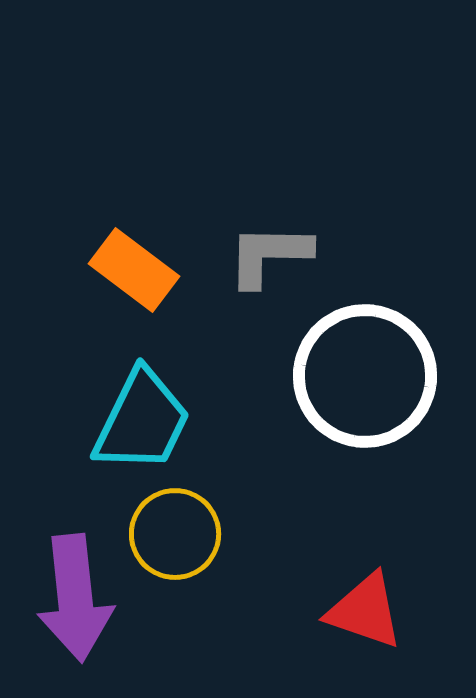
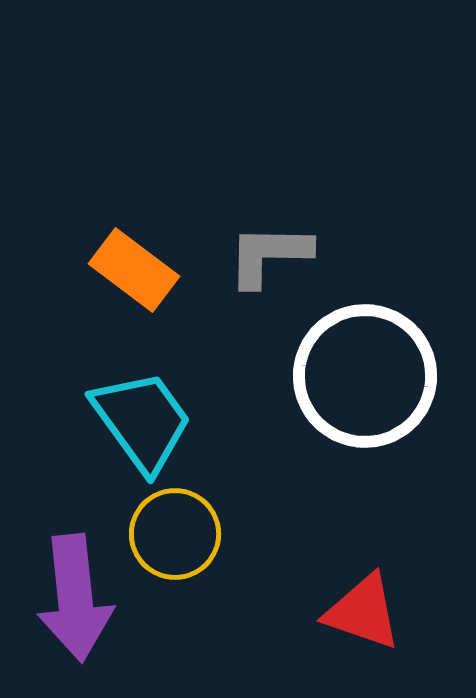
cyan trapezoid: rotated 62 degrees counterclockwise
red triangle: moved 2 px left, 1 px down
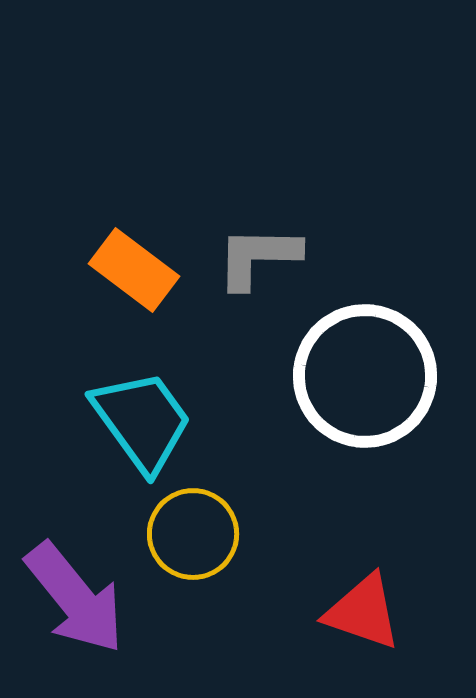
gray L-shape: moved 11 px left, 2 px down
yellow circle: moved 18 px right
purple arrow: rotated 33 degrees counterclockwise
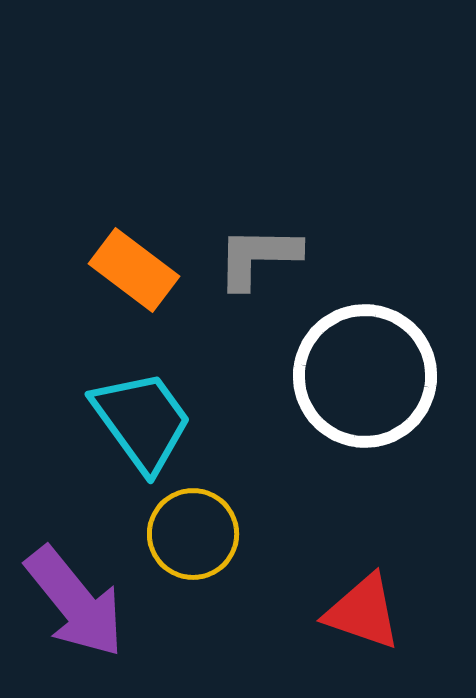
purple arrow: moved 4 px down
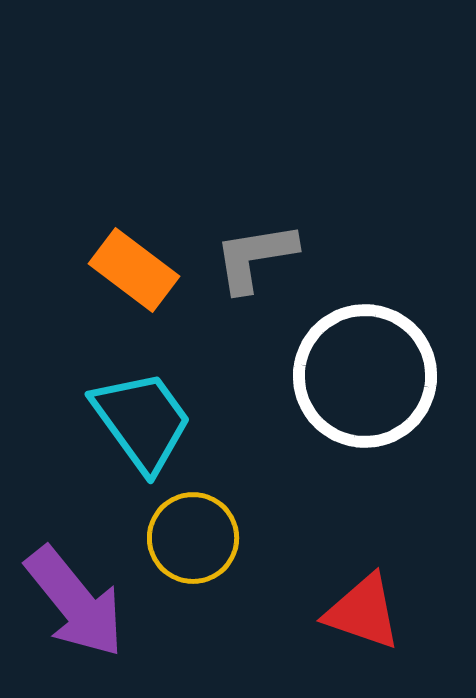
gray L-shape: moved 3 px left; rotated 10 degrees counterclockwise
yellow circle: moved 4 px down
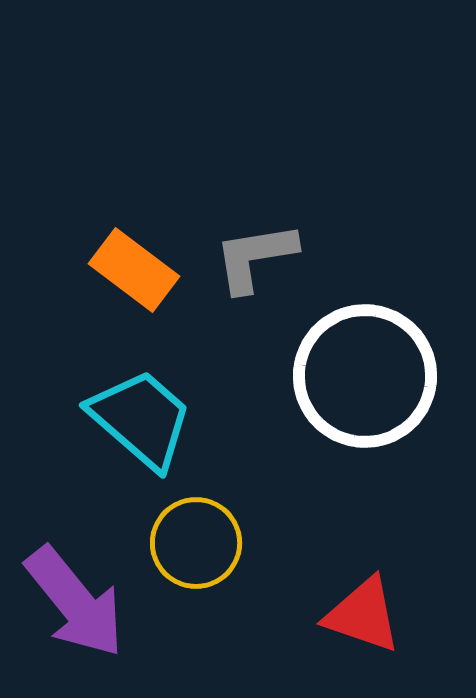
cyan trapezoid: moved 1 px left, 2 px up; rotated 13 degrees counterclockwise
yellow circle: moved 3 px right, 5 px down
red triangle: moved 3 px down
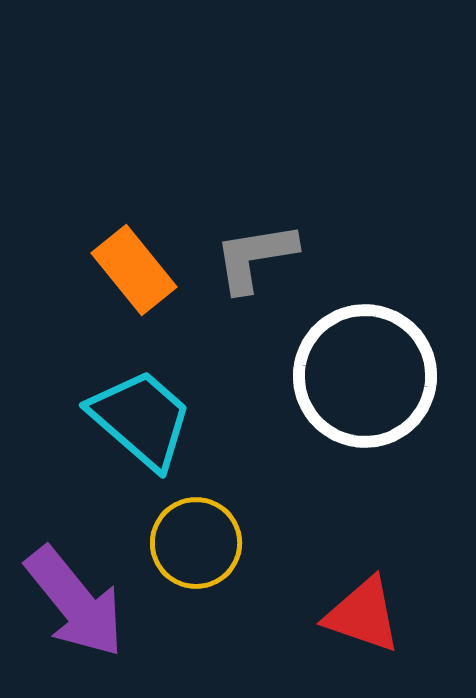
orange rectangle: rotated 14 degrees clockwise
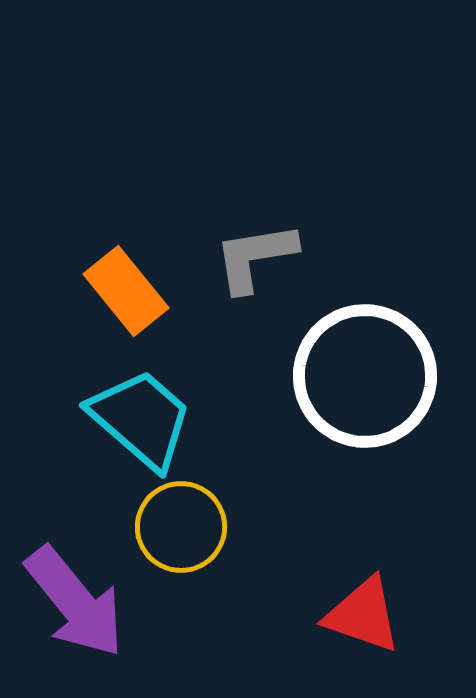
orange rectangle: moved 8 px left, 21 px down
yellow circle: moved 15 px left, 16 px up
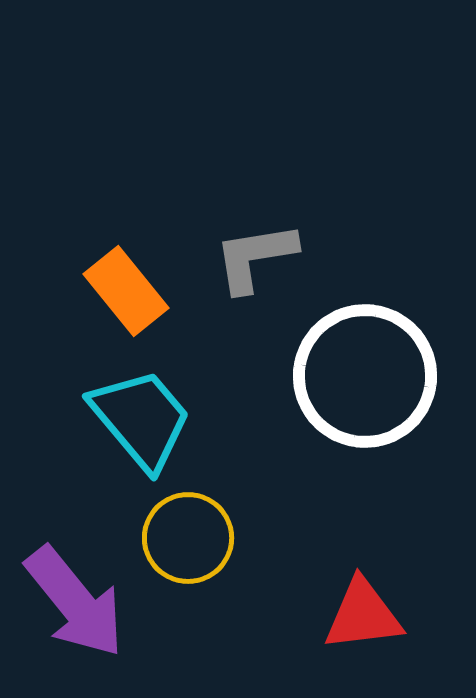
cyan trapezoid: rotated 9 degrees clockwise
yellow circle: moved 7 px right, 11 px down
red triangle: rotated 26 degrees counterclockwise
